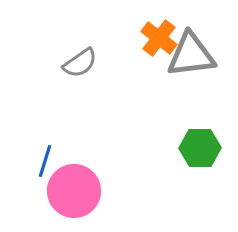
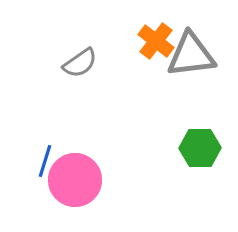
orange cross: moved 3 px left, 3 px down
pink circle: moved 1 px right, 11 px up
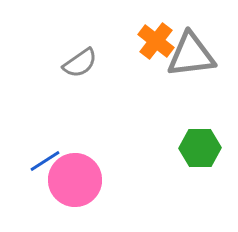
blue line: rotated 40 degrees clockwise
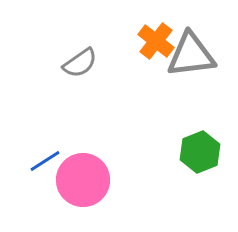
green hexagon: moved 4 px down; rotated 21 degrees counterclockwise
pink circle: moved 8 px right
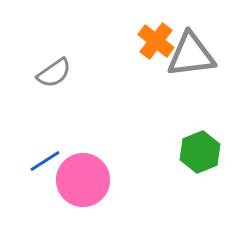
gray semicircle: moved 26 px left, 10 px down
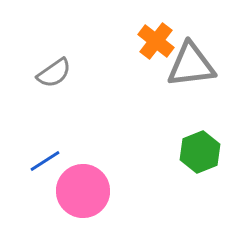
gray triangle: moved 10 px down
pink circle: moved 11 px down
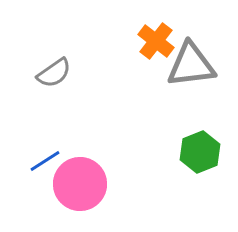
pink circle: moved 3 px left, 7 px up
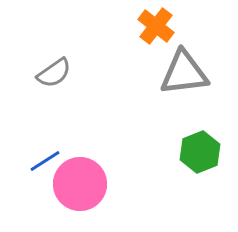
orange cross: moved 15 px up
gray triangle: moved 7 px left, 8 px down
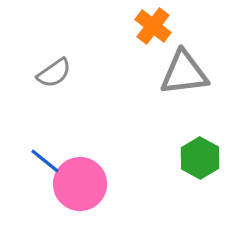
orange cross: moved 3 px left
green hexagon: moved 6 px down; rotated 9 degrees counterclockwise
blue line: rotated 72 degrees clockwise
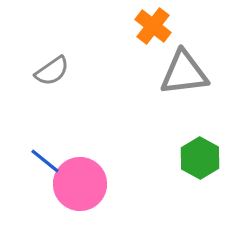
gray semicircle: moved 2 px left, 2 px up
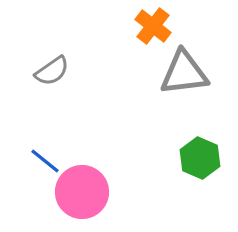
green hexagon: rotated 6 degrees counterclockwise
pink circle: moved 2 px right, 8 px down
